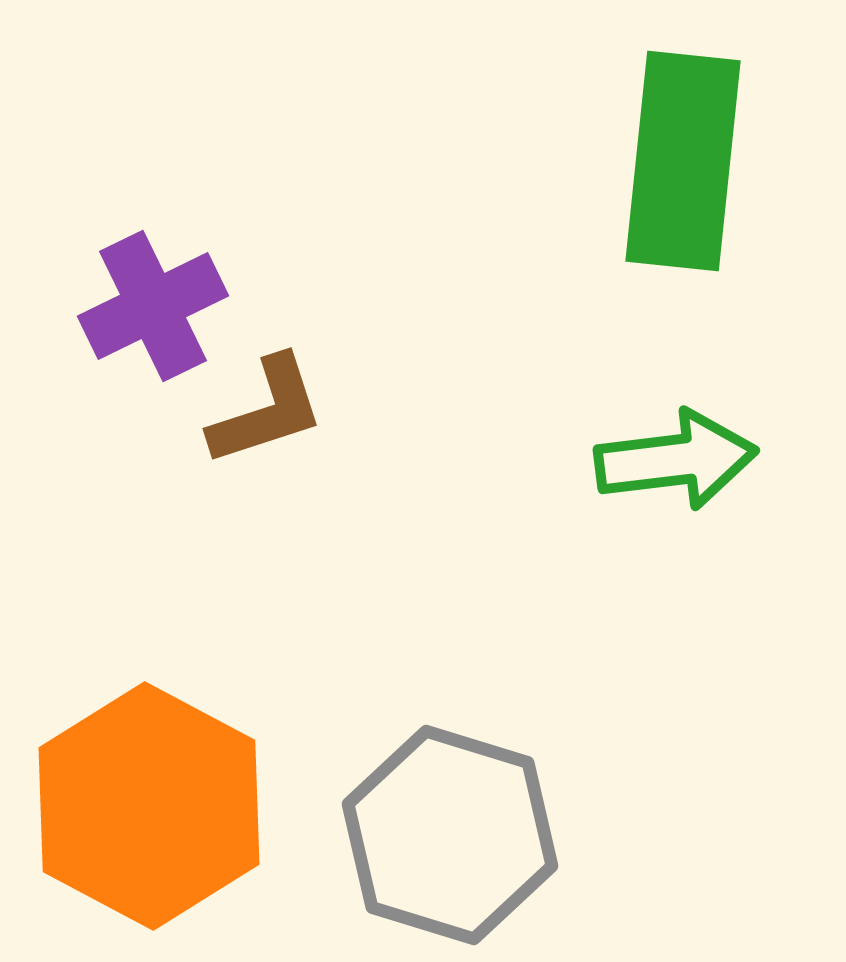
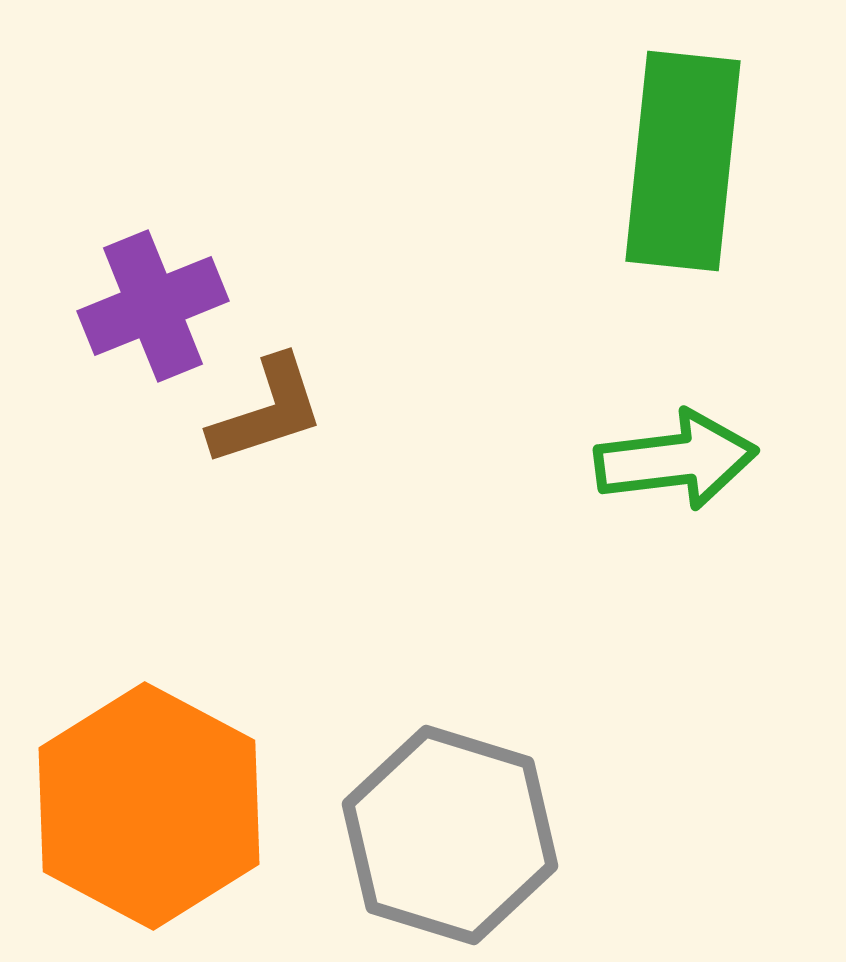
purple cross: rotated 4 degrees clockwise
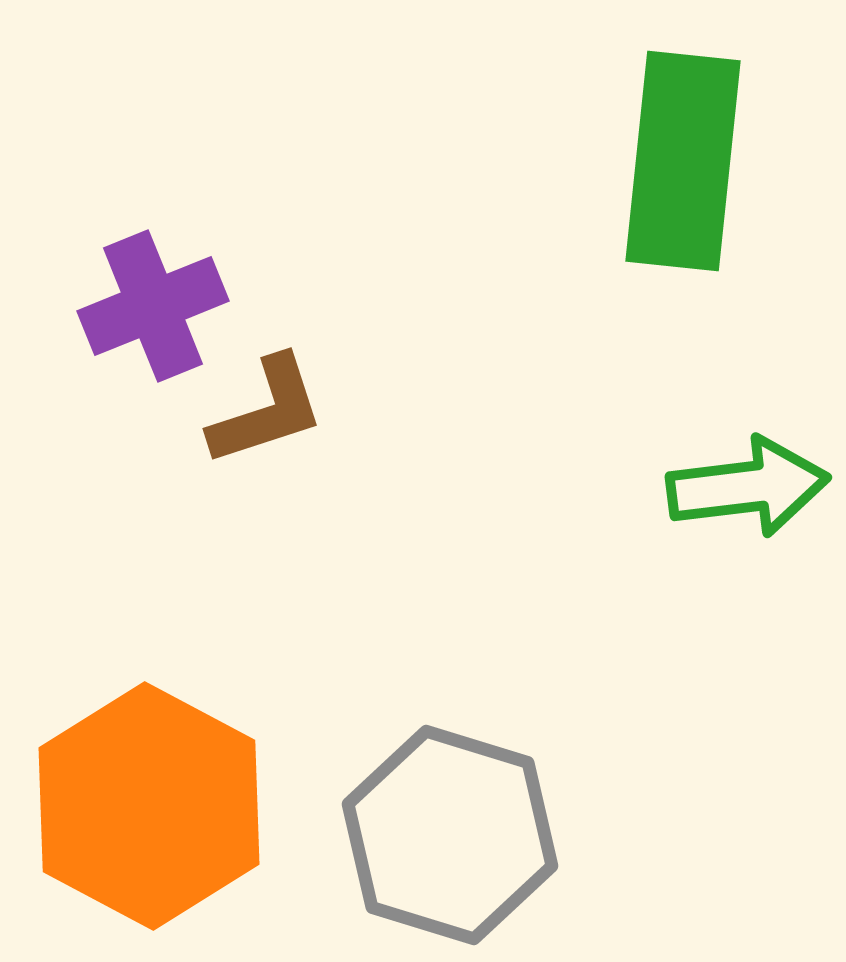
green arrow: moved 72 px right, 27 px down
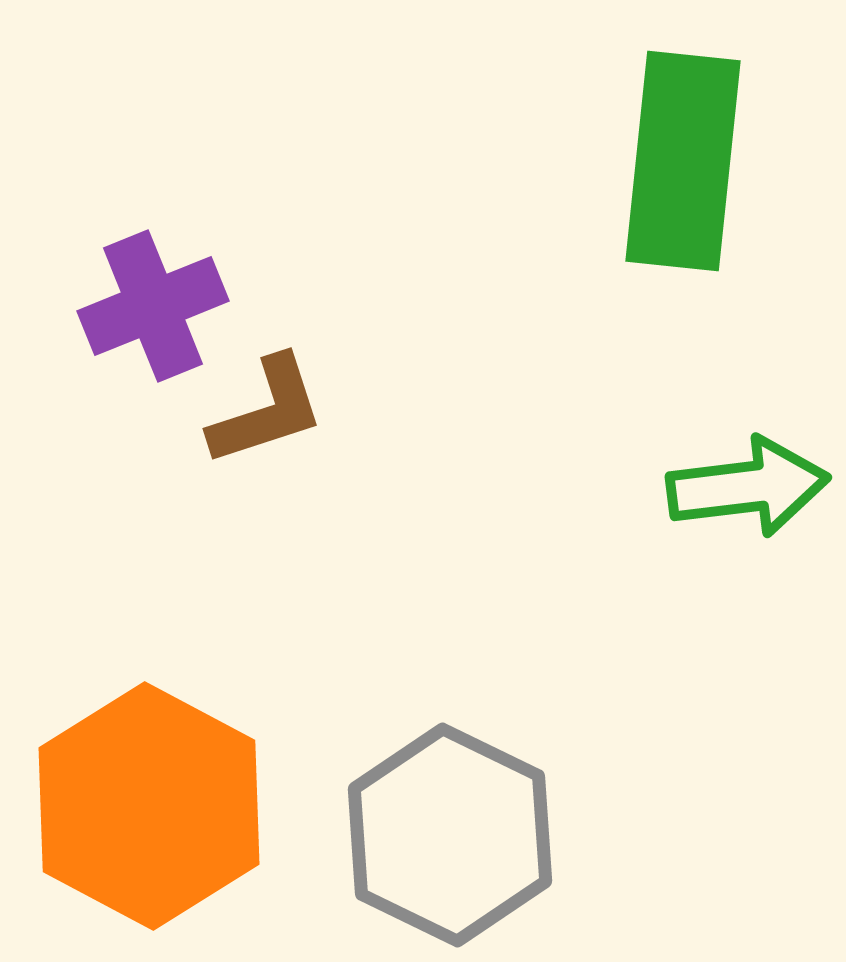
gray hexagon: rotated 9 degrees clockwise
